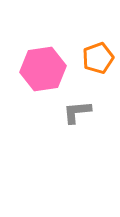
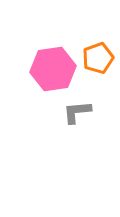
pink hexagon: moved 10 px right
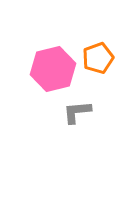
pink hexagon: rotated 6 degrees counterclockwise
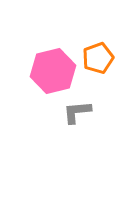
pink hexagon: moved 2 px down
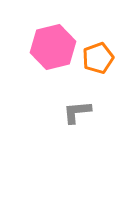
pink hexagon: moved 24 px up
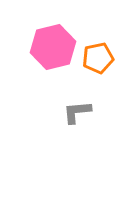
orange pentagon: rotated 8 degrees clockwise
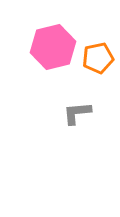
gray L-shape: moved 1 px down
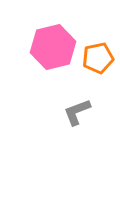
gray L-shape: moved 1 px up; rotated 16 degrees counterclockwise
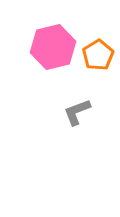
orange pentagon: moved 3 px up; rotated 20 degrees counterclockwise
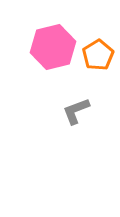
gray L-shape: moved 1 px left, 1 px up
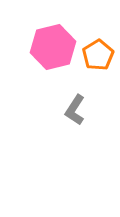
gray L-shape: moved 1 px left, 1 px up; rotated 36 degrees counterclockwise
